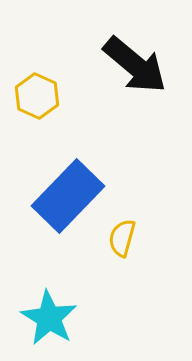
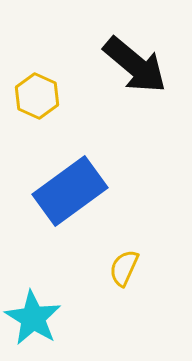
blue rectangle: moved 2 px right, 5 px up; rotated 10 degrees clockwise
yellow semicircle: moved 2 px right, 30 px down; rotated 9 degrees clockwise
cyan star: moved 16 px left
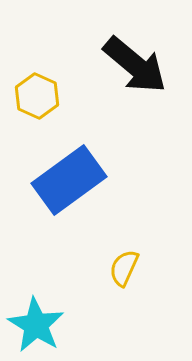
blue rectangle: moved 1 px left, 11 px up
cyan star: moved 3 px right, 7 px down
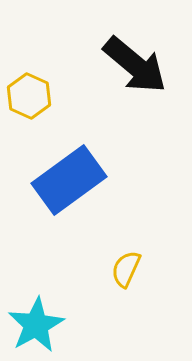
yellow hexagon: moved 8 px left
yellow semicircle: moved 2 px right, 1 px down
cyan star: rotated 12 degrees clockwise
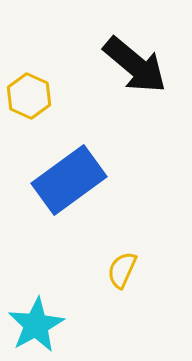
yellow semicircle: moved 4 px left, 1 px down
